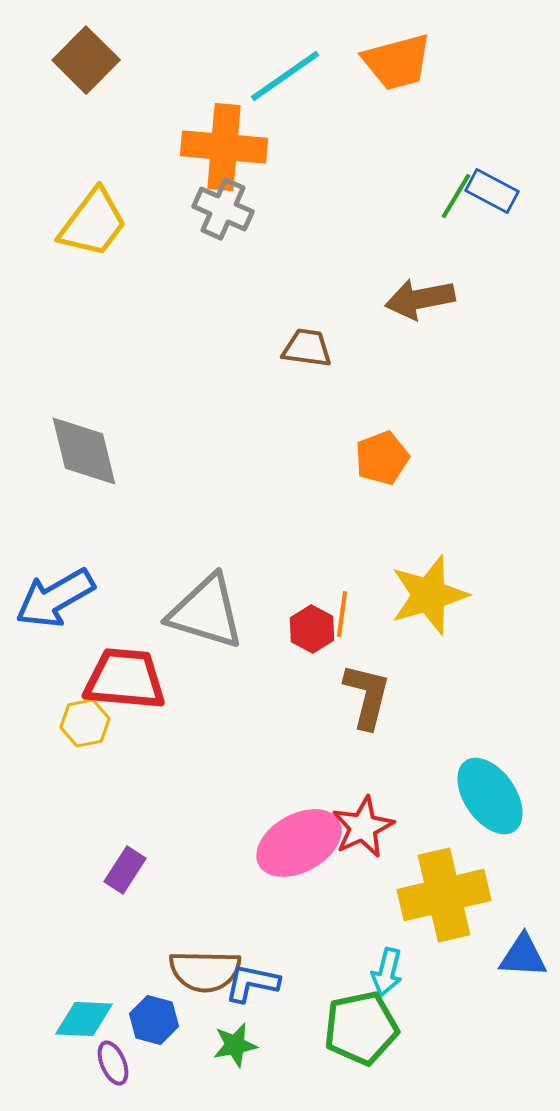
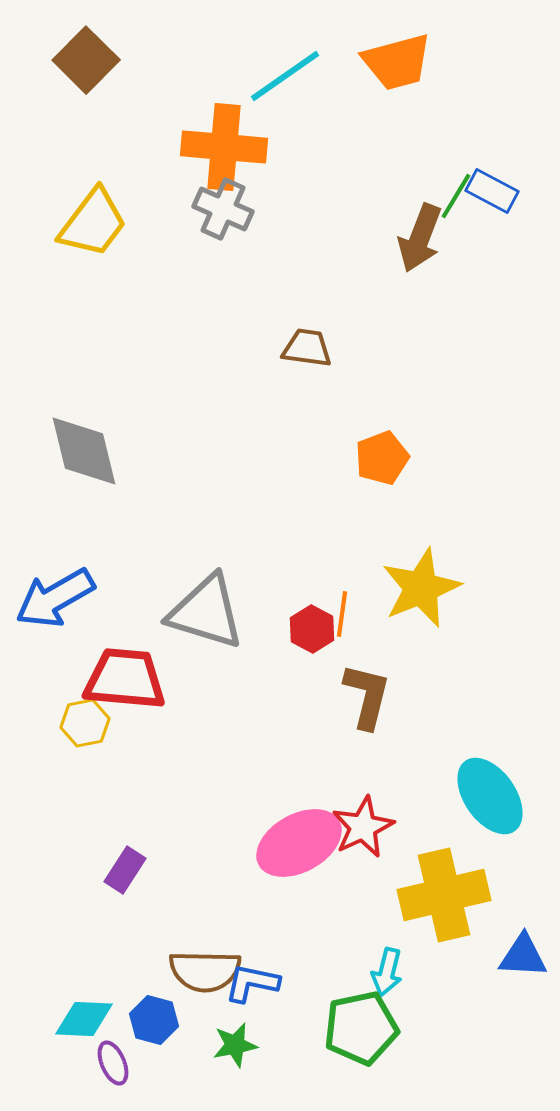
brown arrow: moved 61 px up; rotated 58 degrees counterclockwise
yellow star: moved 8 px left, 7 px up; rotated 6 degrees counterclockwise
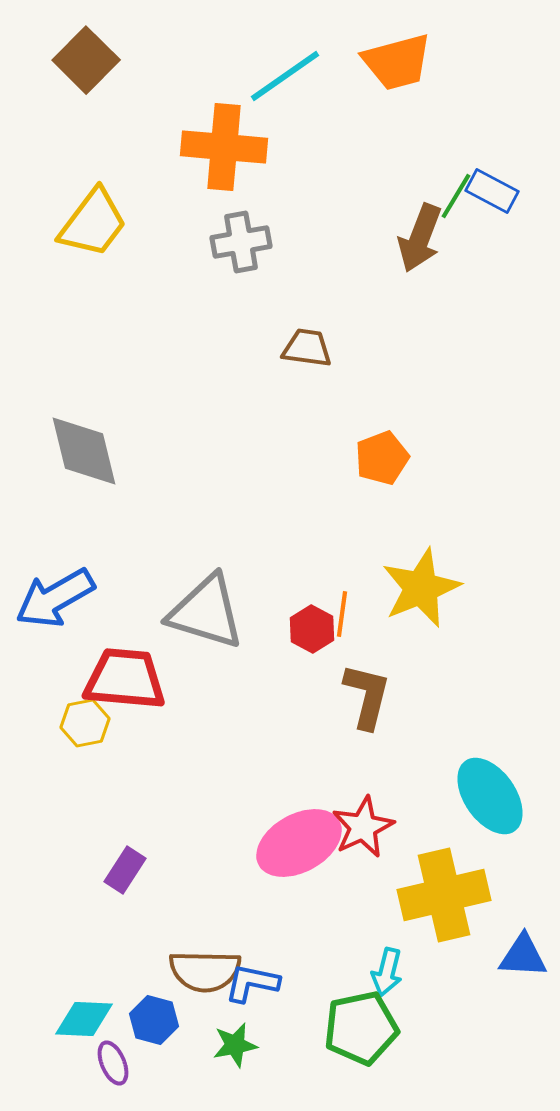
gray cross: moved 18 px right, 33 px down; rotated 34 degrees counterclockwise
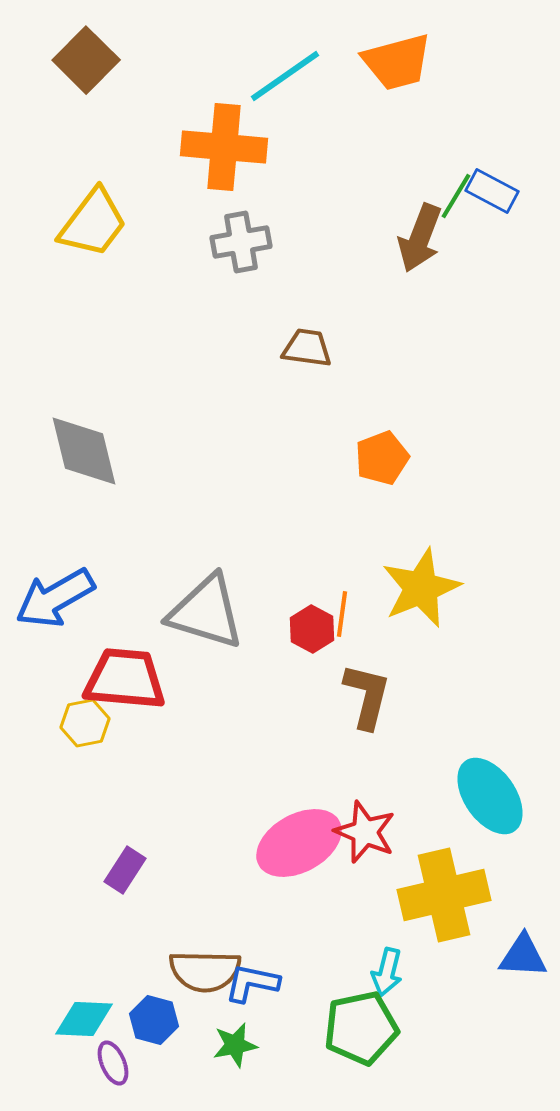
red star: moved 2 px right, 5 px down; rotated 24 degrees counterclockwise
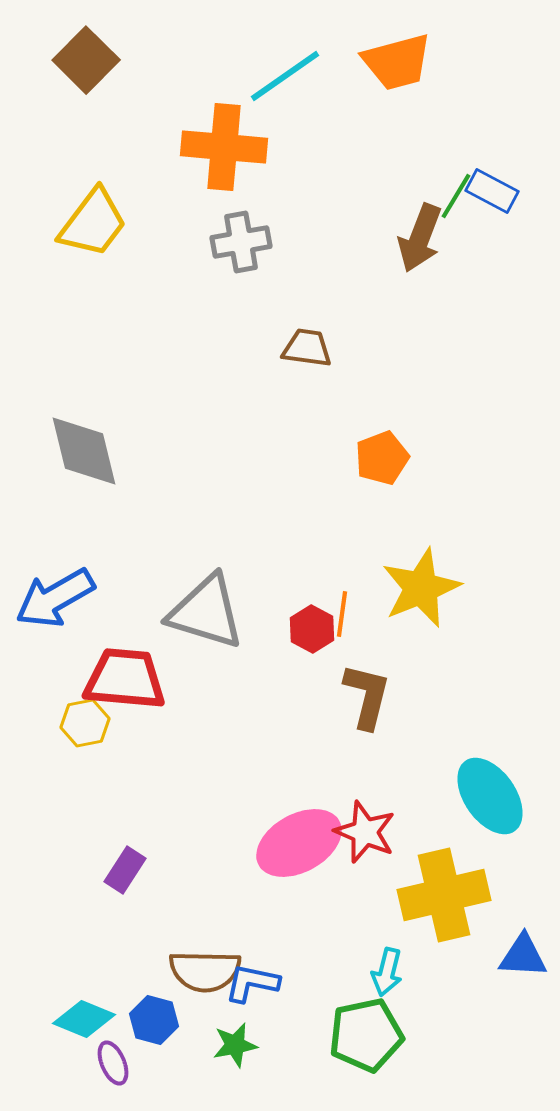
cyan diamond: rotated 20 degrees clockwise
green pentagon: moved 5 px right, 7 px down
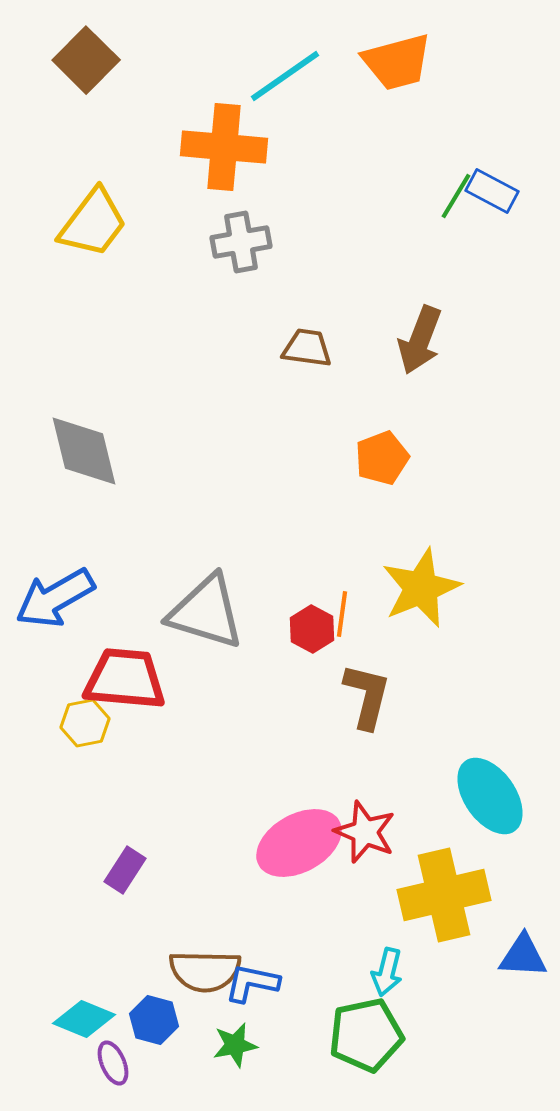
brown arrow: moved 102 px down
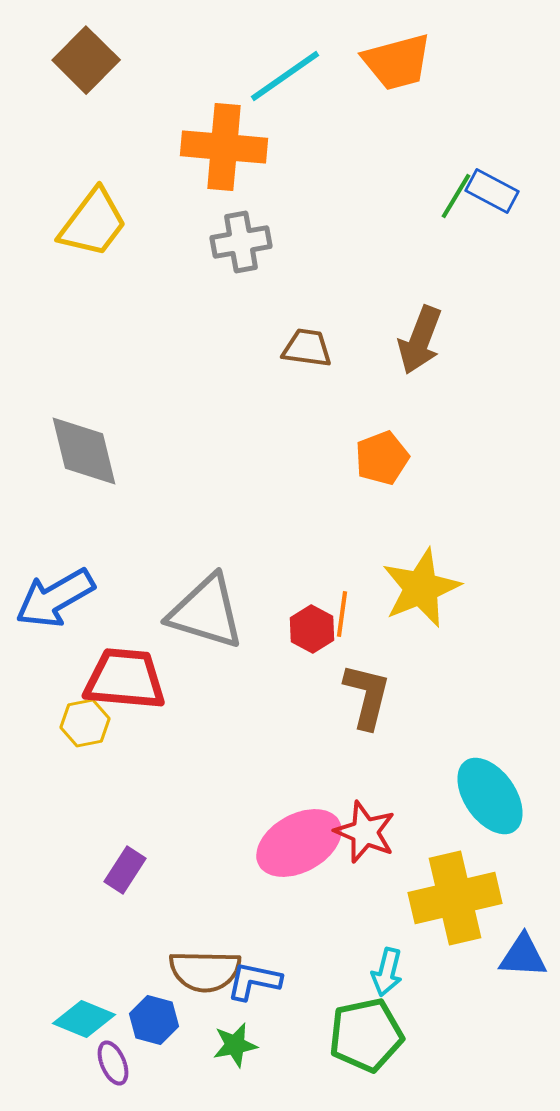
yellow cross: moved 11 px right, 3 px down
blue L-shape: moved 2 px right, 2 px up
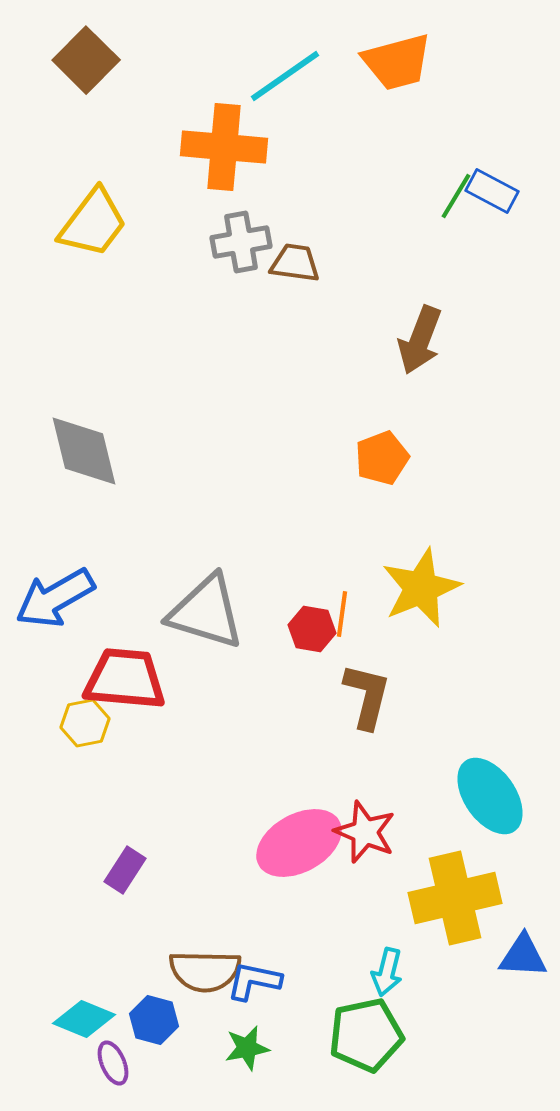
brown trapezoid: moved 12 px left, 85 px up
red hexagon: rotated 18 degrees counterclockwise
green star: moved 12 px right, 3 px down
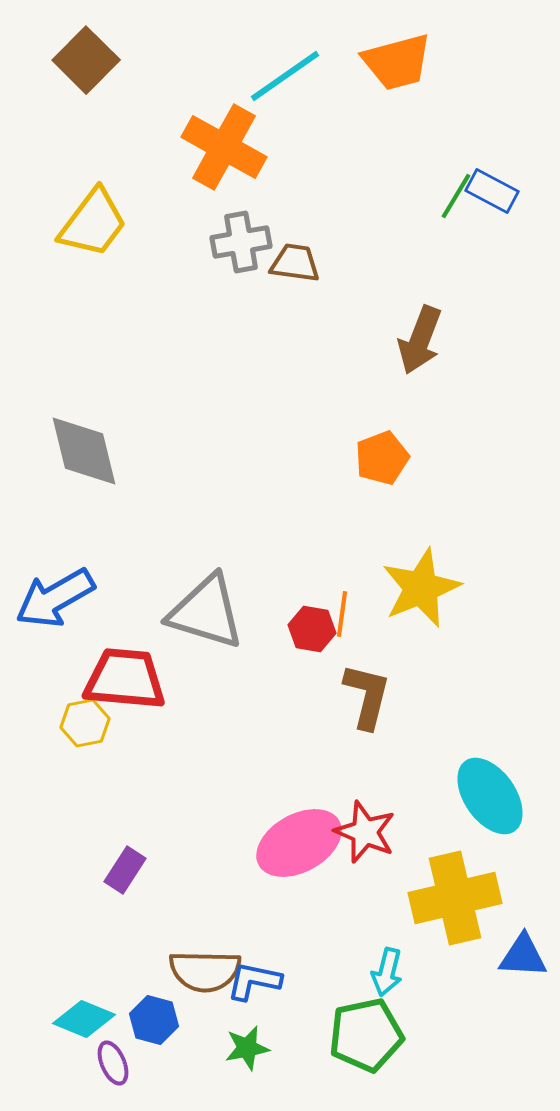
orange cross: rotated 24 degrees clockwise
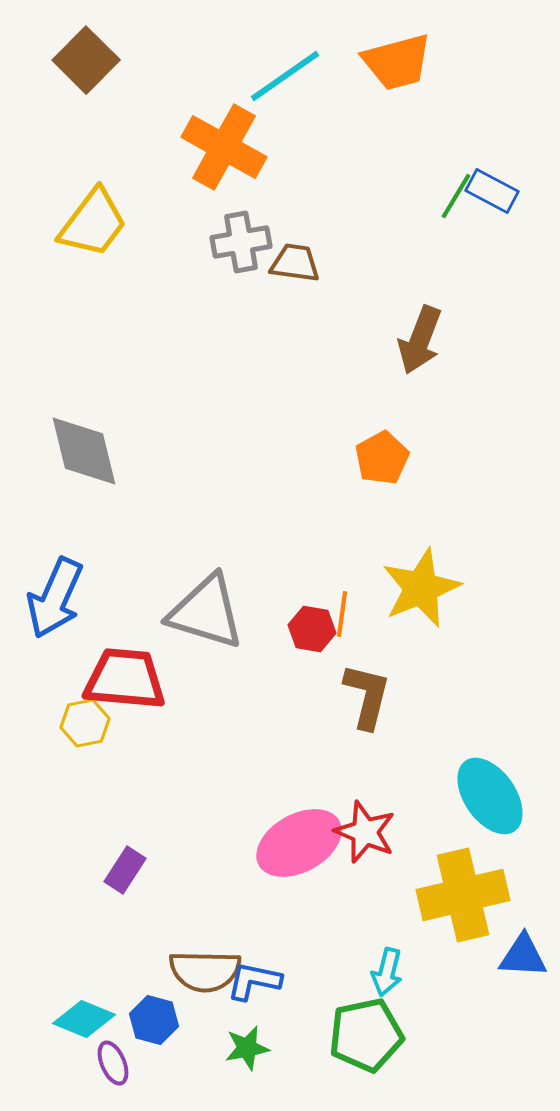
orange pentagon: rotated 8 degrees counterclockwise
blue arrow: rotated 36 degrees counterclockwise
yellow cross: moved 8 px right, 3 px up
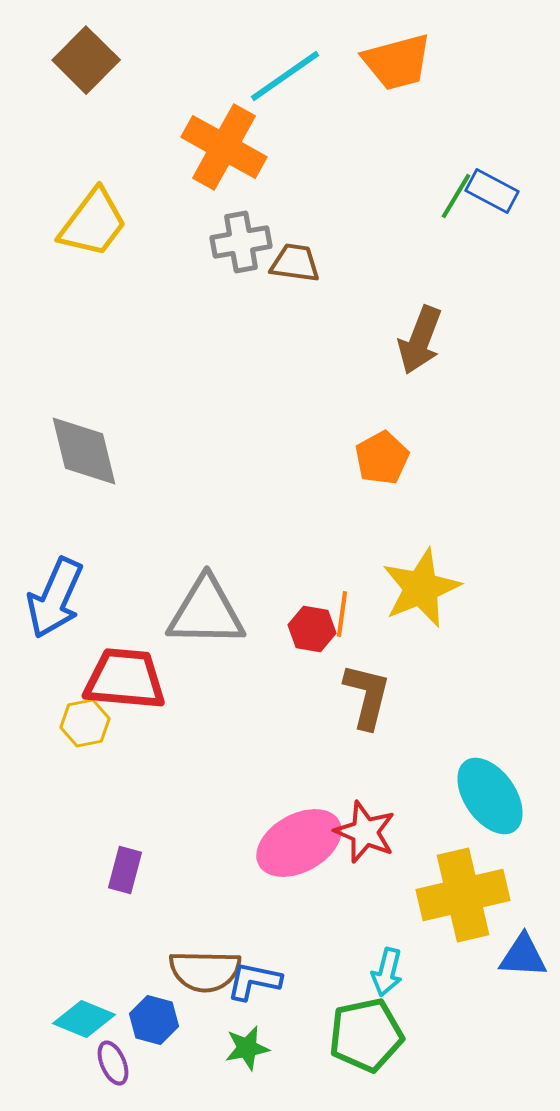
gray triangle: rotated 16 degrees counterclockwise
purple rectangle: rotated 18 degrees counterclockwise
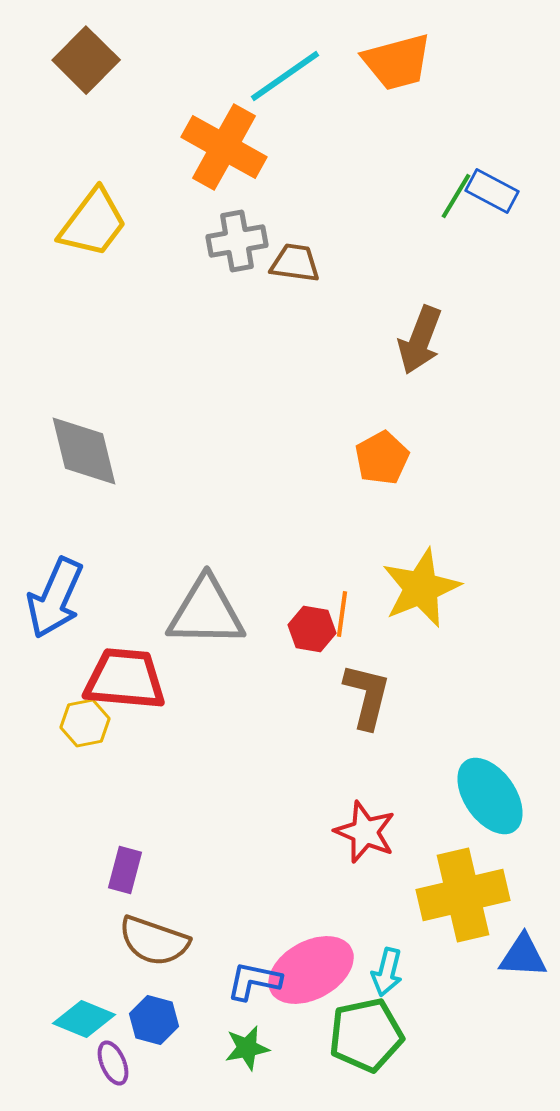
gray cross: moved 4 px left, 1 px up
pink ellipse: moved 12 px right, 127 px down
brown semicircle: moved 51 px left, 30 px up; rotated 18 degrees clockwise
